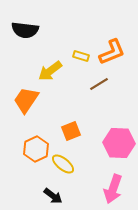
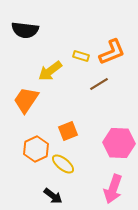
orange square: moved 3 px left
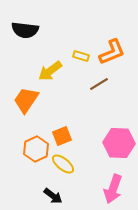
orange square: moved 6 px left, 5 px down
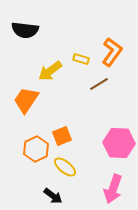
orange L-shape: rotated 32 degrees counterclockwise
yellow rectangle: moved 3 px down
yellow ellipse: moved 2 px right, 3 px down
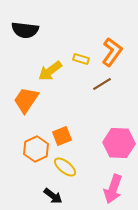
brown line: moved 3 px right
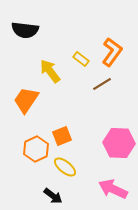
yellow rectangle: rotated 21 degrees clockwise
yellow arrow: rotated 90 degrees clockwise
pink arrow: rotated 96 degrees clockwise
